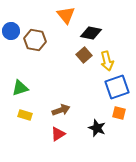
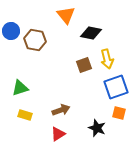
brown square: moved 10 px down; rotated 21 degrees clockwise
yellow arrow: moved 2 px up
blue square: moved 1 px left
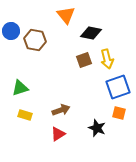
brown square: moved 5 px up
blue square: moved 2 px right
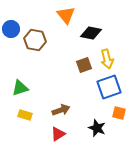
blue circle: moved 2 px up
brown square: moved 5 px down
blue square: moved 9 px left
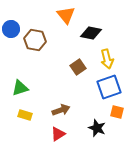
brown square: moved 6 px left, 2 px down; rotated 14 degrees counterclockwise
orange square: moved 2 px left, 1 px up
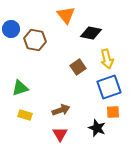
orange square: moved 4 px left; rotated 16 degrees counterclockwise
red triangle: moved 2 px right; rotated 28 degrees counterclockwise
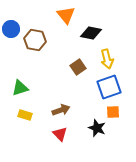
red triangle: rotated 14 degrees counterclockwise
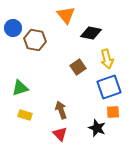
blue circle: moved 2 px right, 1 px up
brown arrow: rotated 90 degrees counterclockwise
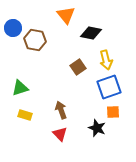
yellow arrow: moved 1 px left, 1 px down
